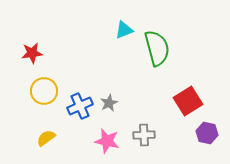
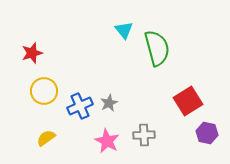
cyan triangle: rotated 48 degrees counterclockwise
red star: rotated 10 degrees counterclockwise
pink star: rotated 15 degrees clockwise
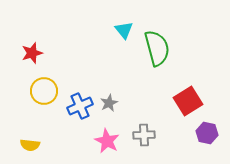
yellow semicircle: moved 16 px left, 7 px down; rotated 138 degrees counterclockwise
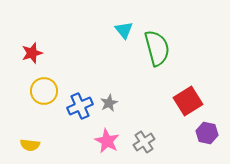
gray cross: moved 7 px down; rotated 30 degrees counterclockwise
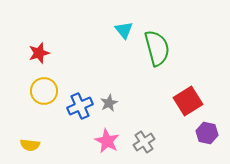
red star: moved 7 px right
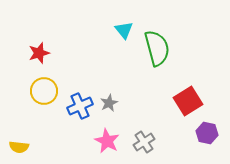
yellow semicircle: moved 11 px left, 2 px down
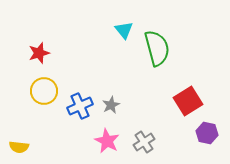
gray star: moved 2 px right, 2 px down
